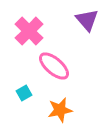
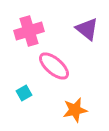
purple triangle: moved 9 px down; rotated 10 degrees counterclockwise
pink cross: rotated 28 degrees clockwise
orange star: moved 15 px right
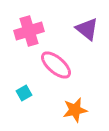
pink ellipse: moved 2 px right, 1 px up
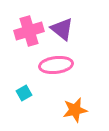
purple triangle: moved 25 px left
pink ellipse: rotated 48 degrees counterclockwise
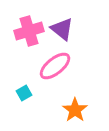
pink ellipse: moved 1 px left, 1 px down; rotated 32 degrees counterclockwise
orange star: rotated 25 degrees counterclockwise
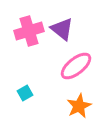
pink ellipse: moved 21 px right
cyan square: moved 1 px right
orange star: moved 4 px right, 4 px up; rotated 10 degrees clockwise
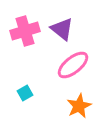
pink cross: moved 4 px left
pink ellipse: moved 3 px left, 1 px up
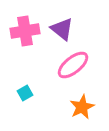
pink cross: rotated 8 degrees clockwise
orange star: moved 3 px right, 1 px down
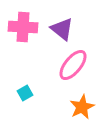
pink cross: moved 2 px left, 4 px up; rotated 12 degrees clockwise
pink ellipse: rotated 12 degrees counterclockwise
